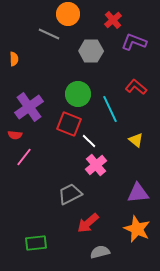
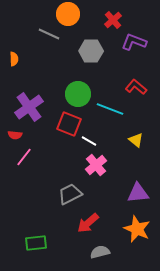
cyan line: rotated 44 degrees counterclockwise
white line: rotated 14 degrees counterclockwise
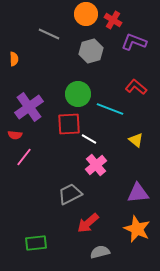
orange circle: moved 18 px right
red cross: rotated 18 degrees counterclockwise
gray hexagon: rotated 15 degrees counterclockwise
red square: rotated 25 degrees counterclockwise
white line: moved 2 px up
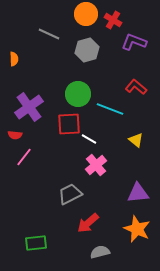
gray hexagon: moved 4 px left, 1 px up
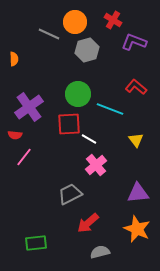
orange circle: moved 11 px left, 8 px down
yellow triangle: rotated 14 degrees clockwise
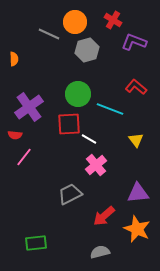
red arrow: moved 16 px right, 7 px up
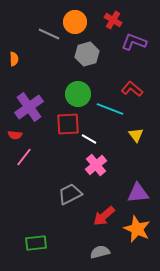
gray hexagon: moved 4 px down
red L-shape: moved 4 px left, 2 px down
red square: moved 1 px left
yellow triangle: moved 5 px up
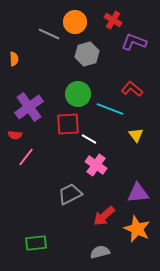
pink line: moved 2 px right
pink cross: rotated 15 degrees counterclockwise
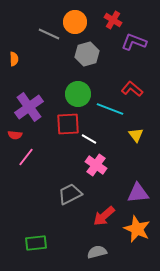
gray semicircle: moved 3 px left
